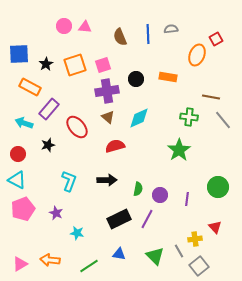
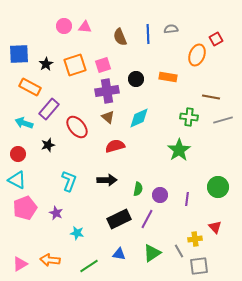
gray line at (223, 120): rotated 66 degrees counterclockwise
pink pentagon at (23, 209): moved 2 px right, 1 px up
green triangle at (155, 256): moved 3 px left, 3 px up; rotated 42 degrees clockwise
gray square at (199, 266): rotated 30 degrees clockwise
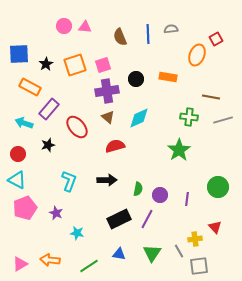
green triangle at (152, 253): rotated 24 degrees counterclockwise
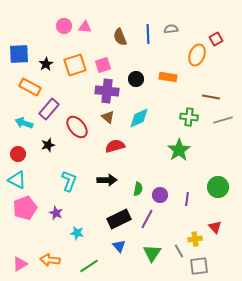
purple cross at (107, 91): rotated 15 degrees clockwise
blue triangle at (119, 254): moved 8 px up; rotated 40 degrees clockwise
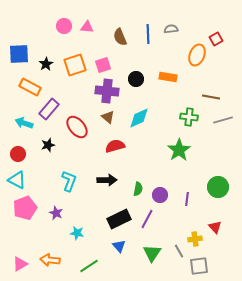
pink triangle at (85, 27): moved 2 px right
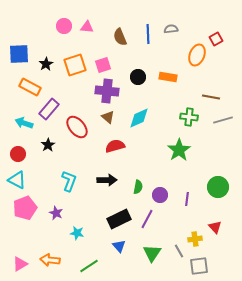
black circle at (136, 79): moved 2 px right, 2 px up
black star at (48, 145): rotated 16 degrees counterclockwise
green semicircle at (138, 189): moved 2 px up
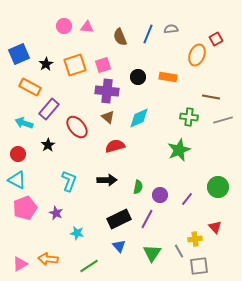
blue line at (148, 34): rotated 24 degrees clockwise
blue square at (19, 54): rotated 20 degrees counterclockwise
green star at (179, 150): rotated 10 degrees clockwise
purple line at (187, 199): rotated 32 degrees clockwise
orange arrow at (50, 260): moved 2 px left, 1 px up
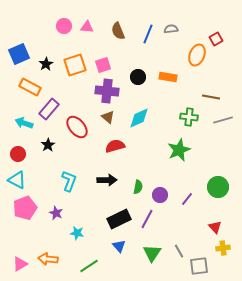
brown semicircle at (120, 37): moved 2 px left, 6 px up
yellow cross at (195, 239): moved 28 px right, 9 px down
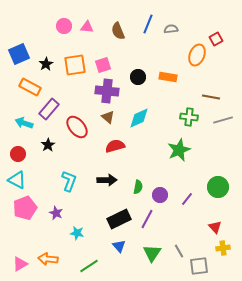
blue line at (148, 34): moved 10 px up
orange square at (75, 65): rotated 10 degrees clockwise
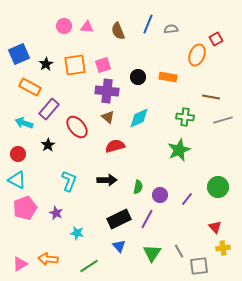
green cross at (189, 117): moved 4 px left
